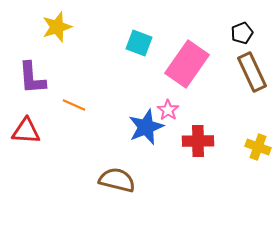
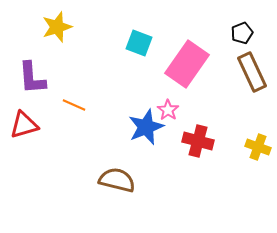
red triangle: moved 2 px left, 6 px up; rotated 20 degrees counterclockwise
red cross: rotated 16 degrees clockwise
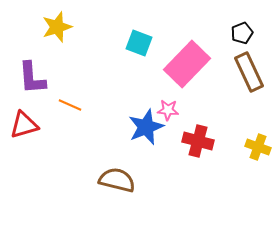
pink rectangle: rotated 9 degrees clockwise
brown rectangle: moved 3 px left
orange line: moved 4 px left
pink star: rotated 30 degrees counterclockwise
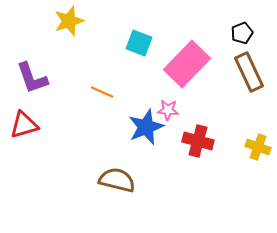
yellow star: moved 12 px right, 6 px up
purple L-shape: rotated 15 degrees counterclockwise
orange line: moved 32 px right, 13 px up
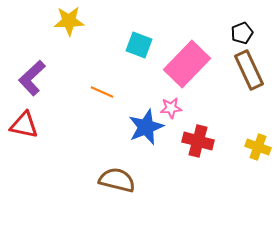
yellow star: rotated 16 degrees clockwise
cyan square: moved 2 px down
brown rectangle: moved 2 px up
purple L-shape: rotated 66 degrees clockwise
pink star: moved 3 px right, 2 px up; rotated 10 degrees counterclockwise
red triangle: rotated 28 degrees clockwise
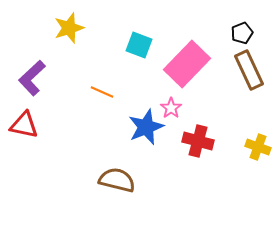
yellow star: moved 7 px down; rotated 16 degrees counterclockwise
pink star: rotated 30 degrees counterclockwise
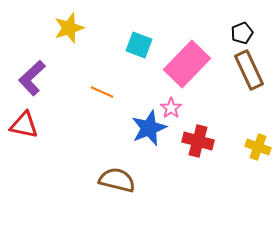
blue star: moved 3 px right, 1 px down
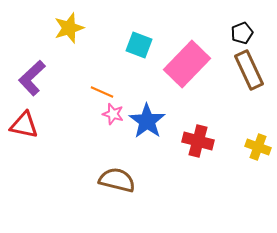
pink star: moved 58 px left, 6 px down; rotated 20 degrees counterclockwise
blue star: moved 2 px left, 7 px up; rotated 15 degrees counterclockwise
